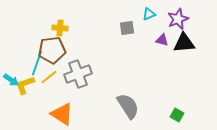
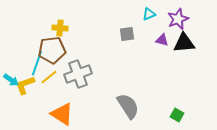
gray square: moved 6 px down
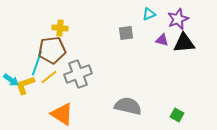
gray square: moved 1 px left, 1 px up
gray semicircle: rotated 44 degrees counterclockwise
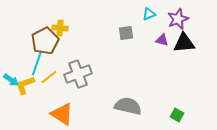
brown pentagon: moved 7 px left, 9 px up; rotated 20 degrees counterclockwise
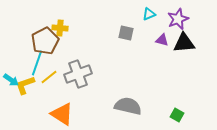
gray square: rotated 21 degrees clockwise
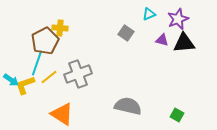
gray square: rotated 21 degrees clockwise
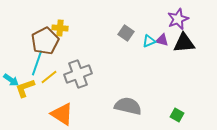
cyan triangle: moved 27 px down
yellow L-shape: moved 3 px down
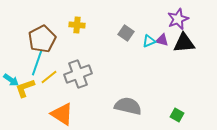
yellow cross: moved 17 px right, 3 px up
brown pentagon: moved 3 px left, 2 px up
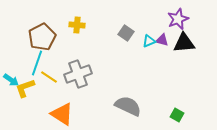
brown pentagon: moved 2 px up
yellow line: rotated 72 degrees clockwise
gray semicircle: rotated 12 degrees clockwise
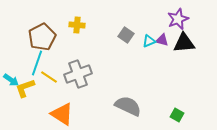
gray square: moved 2 px down
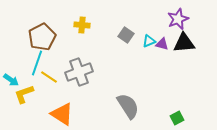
yellow cross: moved 5 px right
purple triangle: moved 4 px down
gray cross: moved 1 px right, 2 px up
yellow L-shape: moved 1 px left, 6 px down
gray semicircle: rotated 32 degrees clockwise
green square: moved 3 px down; rotated 32 degrees clockwise
